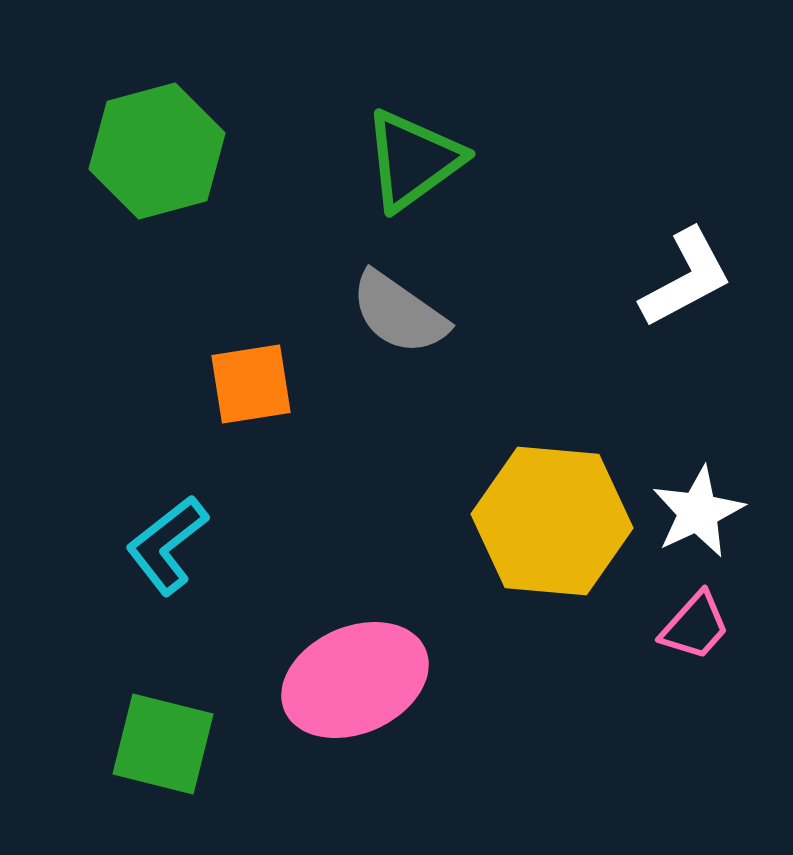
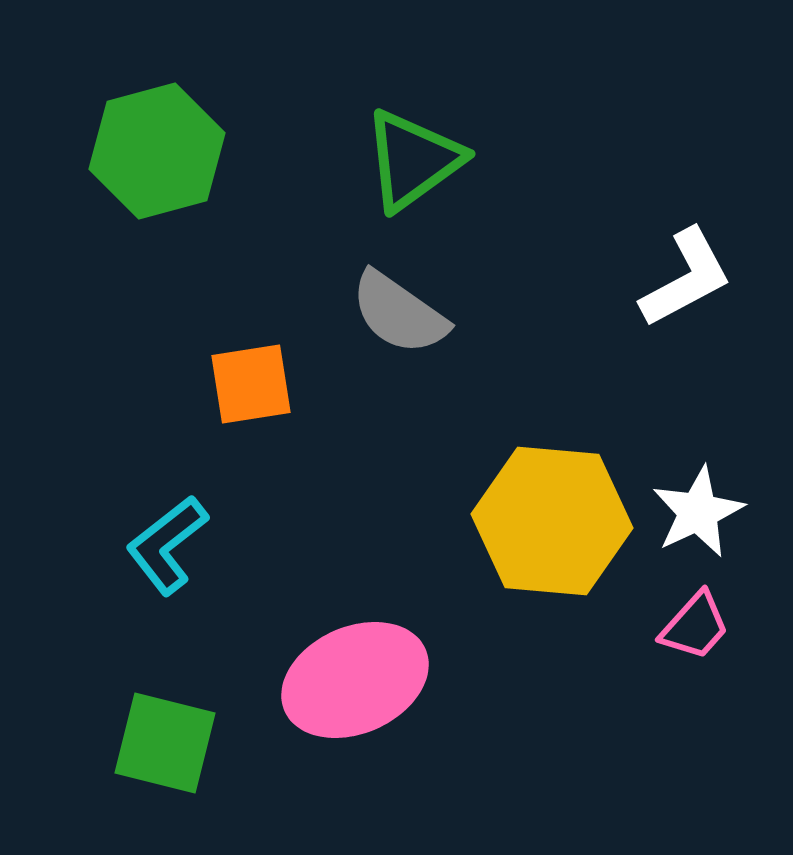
green square: moved 2 px right, 1 px up
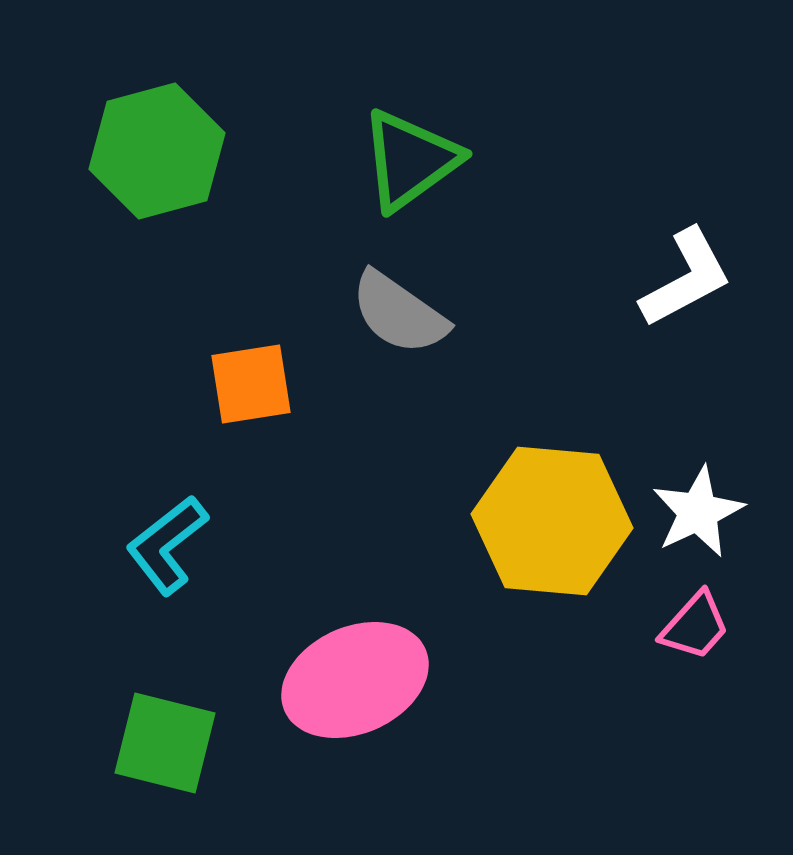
green triangle: moved 3 px left
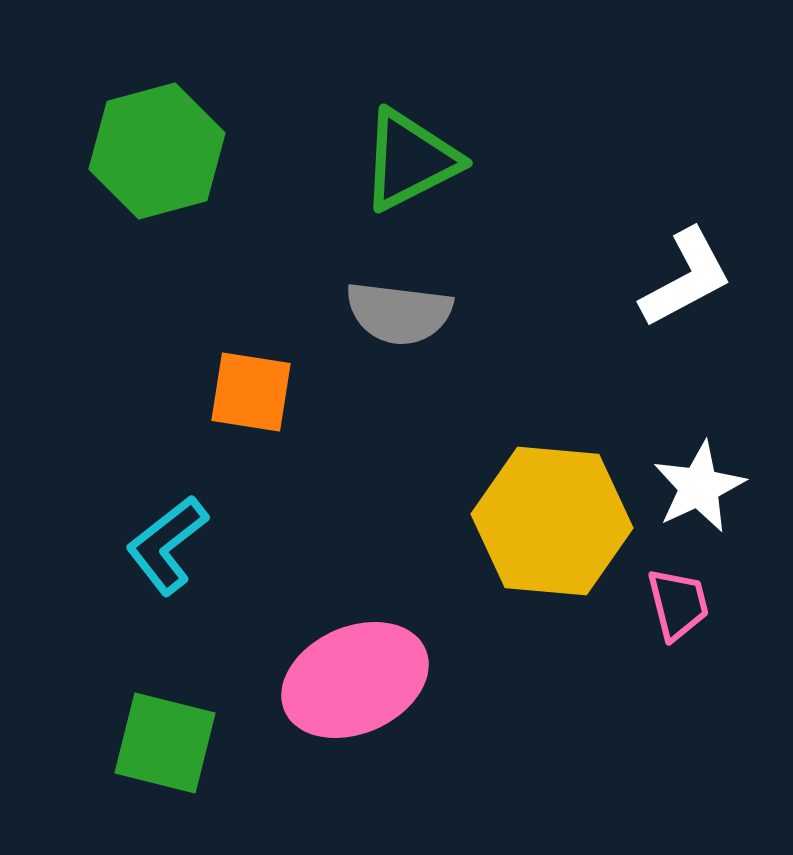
green triangle: rotated 9 degrees clockwise
gray semicircle: rotated 28 degrees counterclockwise
orange square: moved 8 px down; rotated 18 degrees clockwise
white star: moved 1 px right, 25 px up
pink trapezoid: moved 17 px left, 22 px up; rotated 56 degrees counterclockwise
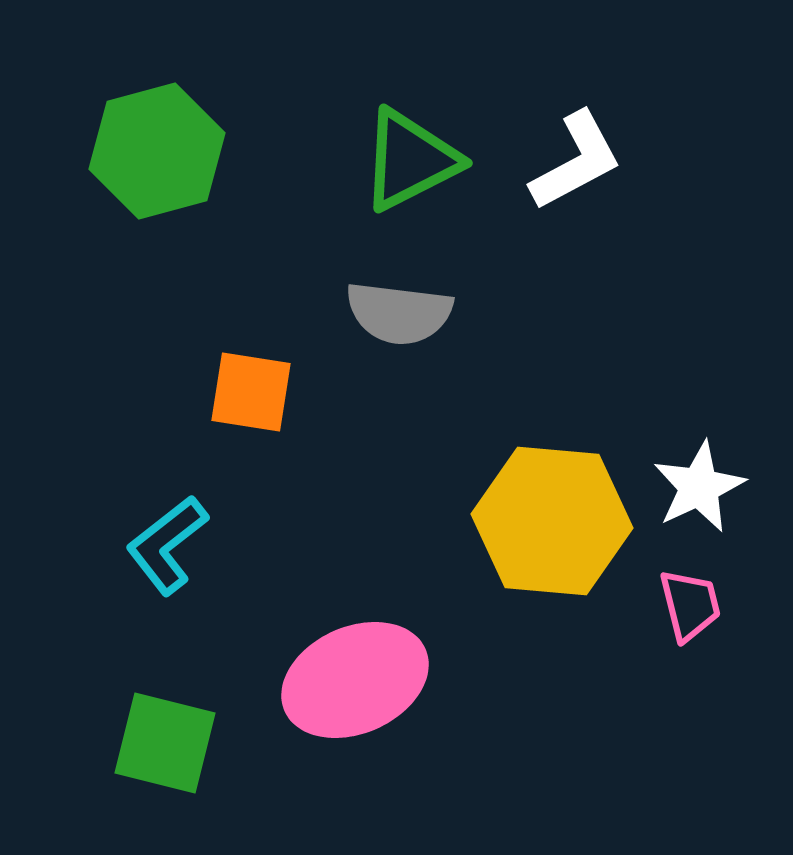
white L-shape: moved 110 px left, 117 px up
pink trapezoid: moved 12 px right, 1 px down
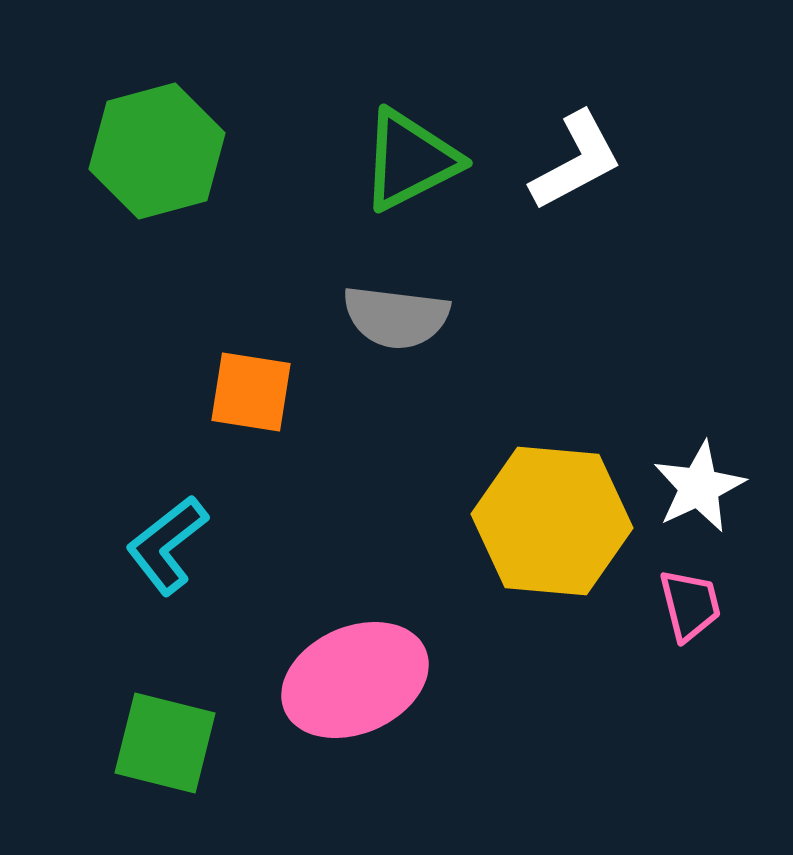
gray semicircle: moved 3 px left, 4 px down
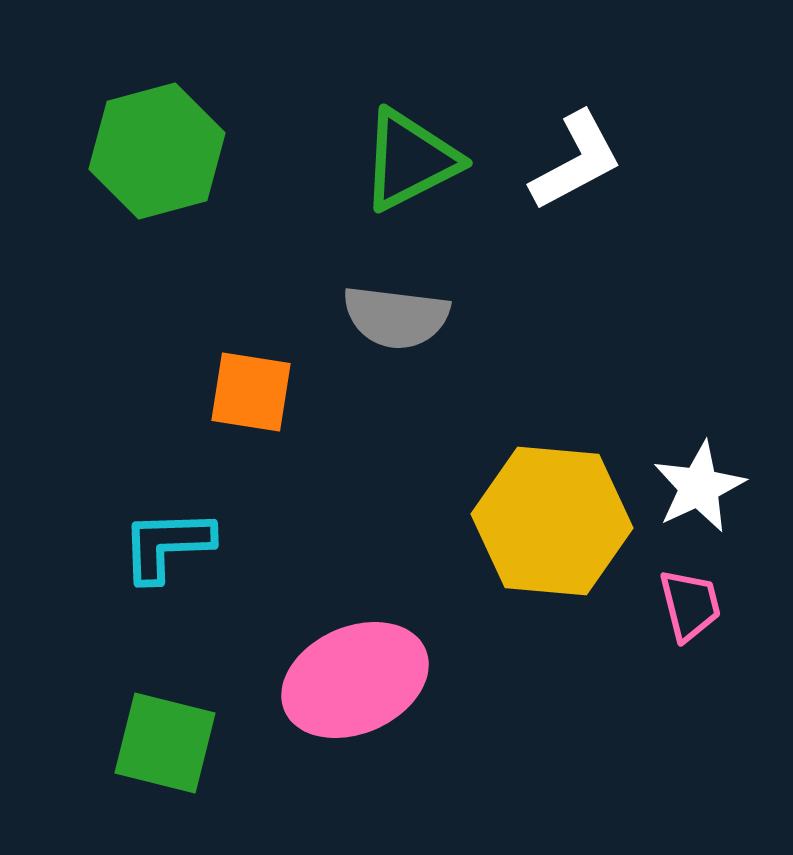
cyan L-shape: rotated 36 degrees clockwise
